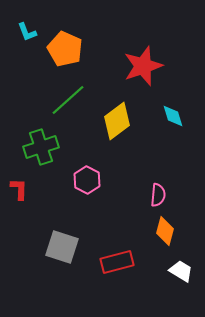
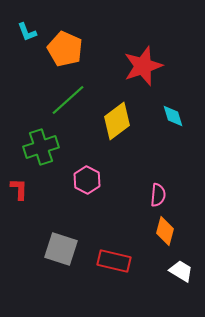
gray square: moved 1 px left, 2 px down
red rectangle: moved 3 px left, 1 px up; rotated 28 degrees clockwise
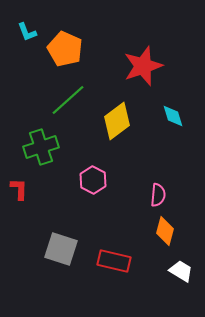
pink hexagon: moved 6 px right
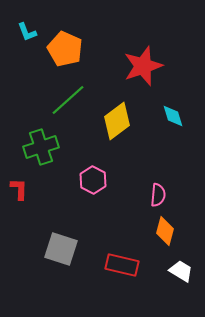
red rectangle: moved 8 px right, 4 px down
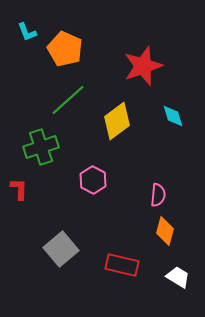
gray square: rotated 32 degrees clockwise
white trapezoid: moved 3 px left, 6 px down
